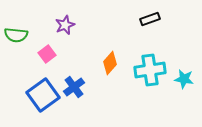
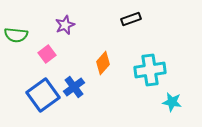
black rectangle: moved 19 px left
orange diamond: moved 7 px left
cyan star: moved 12 px left, 23 px down
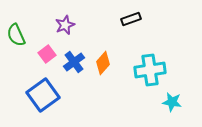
green semicircle: rotated 60 degrees clockwise
blue cross: moved 25 px up
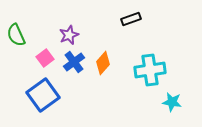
purple star: moved 4 px right, 10 px down
pink square: moved 2 px left, 4 px down
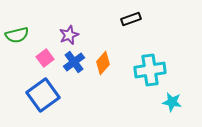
green semicircle: moved 1 px right; rotated 80 degrees counterclockwise
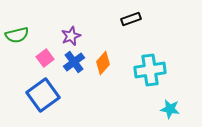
purple star: moved 2 px right, 1 px down
cyan star: moved 2 px left, 7 px down
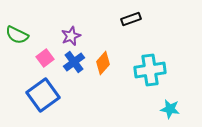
green semicircle: rotated 40 degrees clockwise
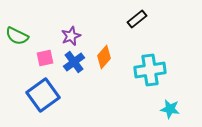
black rectangle: moved 6 px right; rotated 18 degrees counterclockwise
green semicircle: moved 1 px down
pink square: rotated 24 degrees clockwise
orange diamond: moved 1 px right, 6 px up
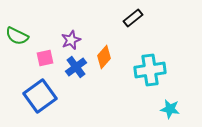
black rectangle: moved 4 px left, 1 px up
purple star: moved 4 px down
blue cross: moved 2 px right, 5 px down
blue square: moved 3 px left, 1 px down
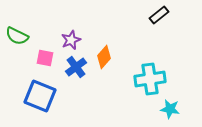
black rectangle: moved 26 px right, 3 px up
pink square: rotated 24 degrees clockwise
cyan cross: moved 9 px down
blue square: rotated 32 degrees counterclockwise
